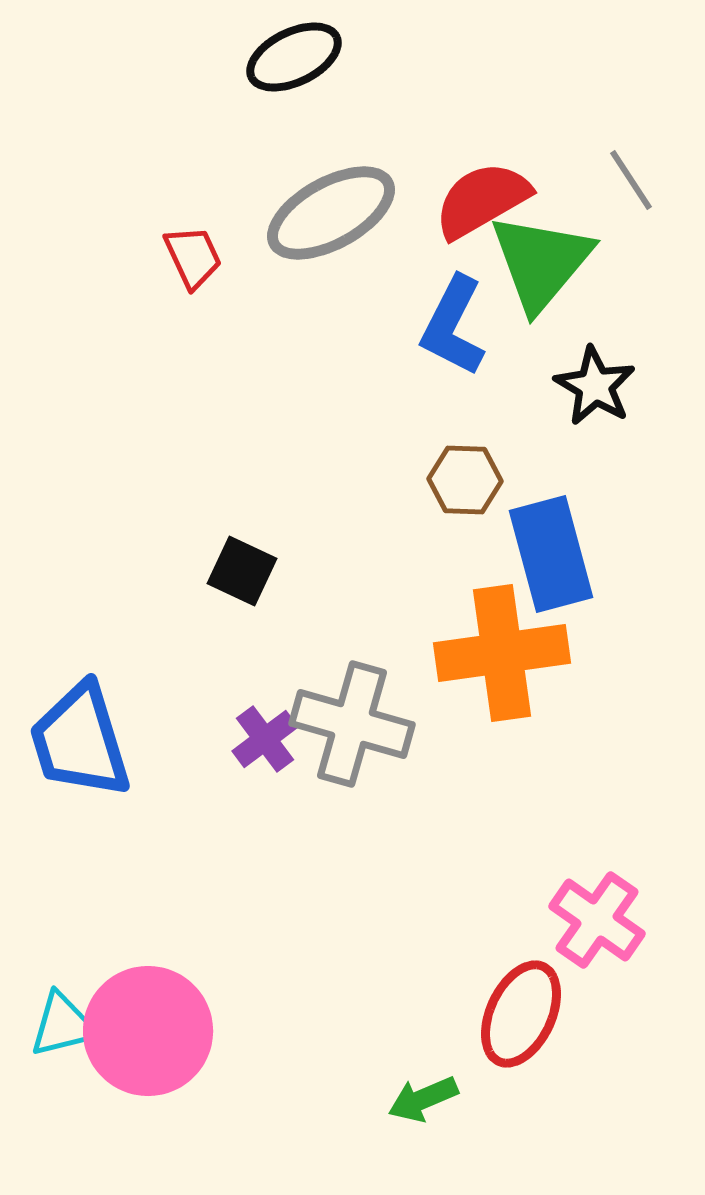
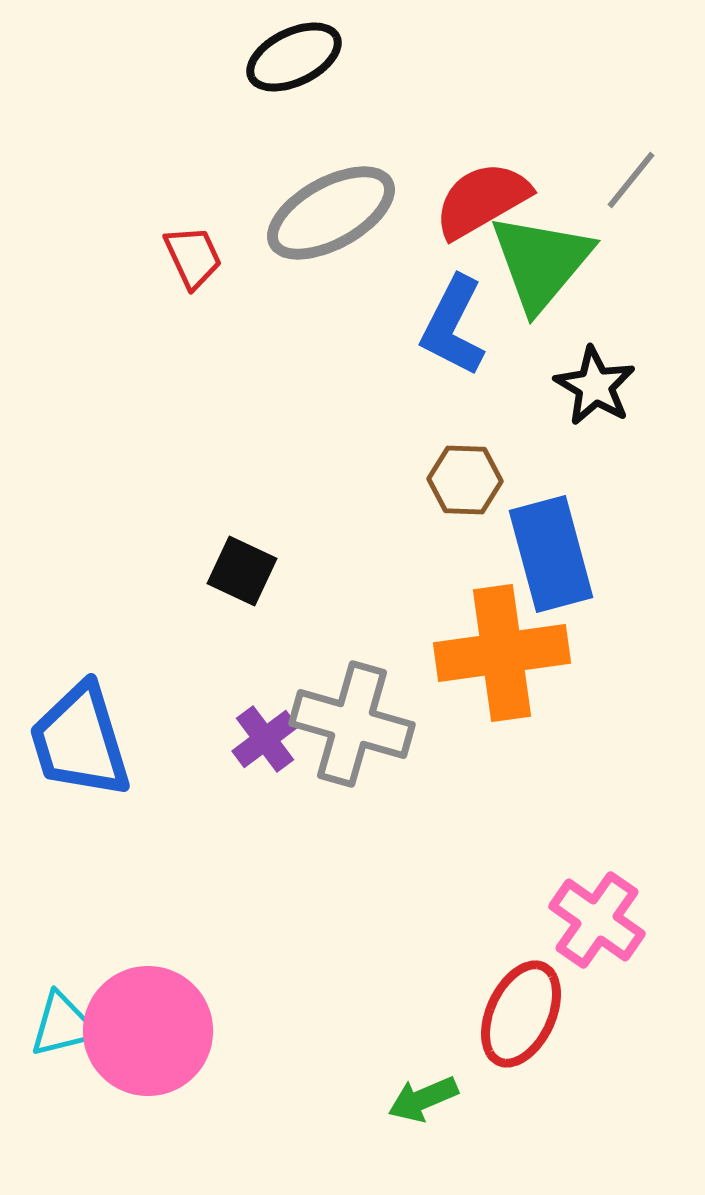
gray line: rotated 72 degrees clockwise
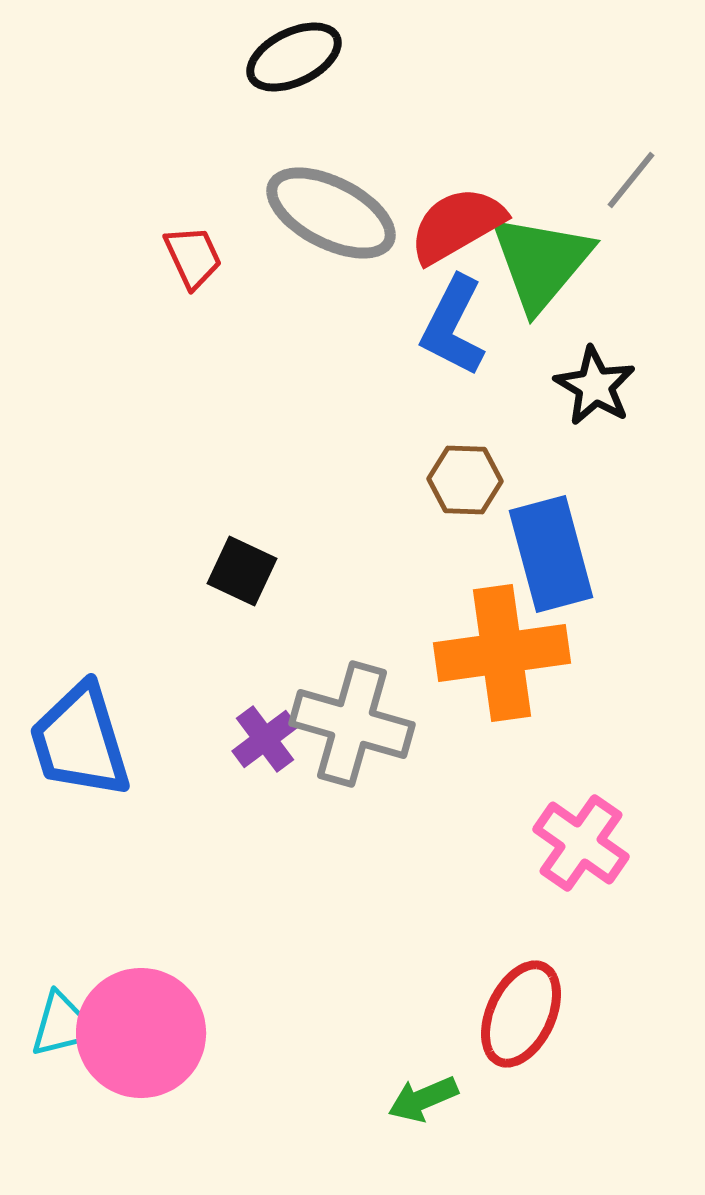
red semicircle: moved 25 px left, 25 px down
gray ellipse: rotated 56 degrees clockwise
pink cross: moved 16 px left, 77 px up
pink circle: moved 7 px left, 2 px down
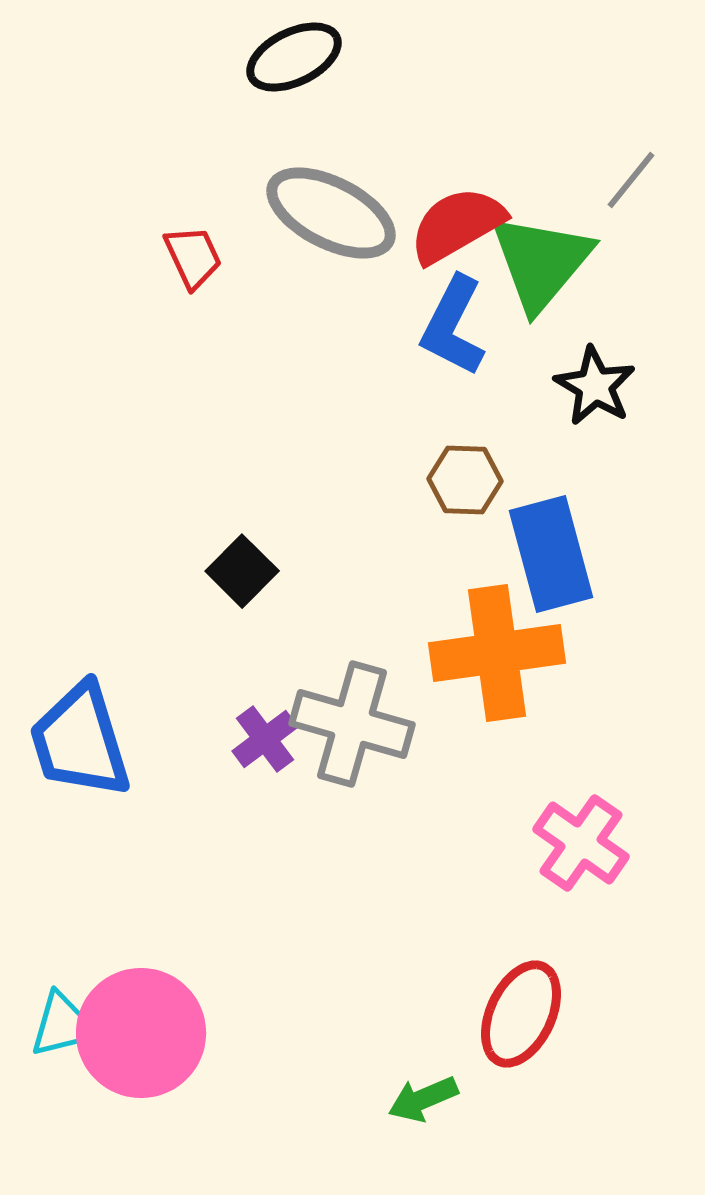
black square: rotated 20 degrees clockwise
orange cross: moved 5 px left
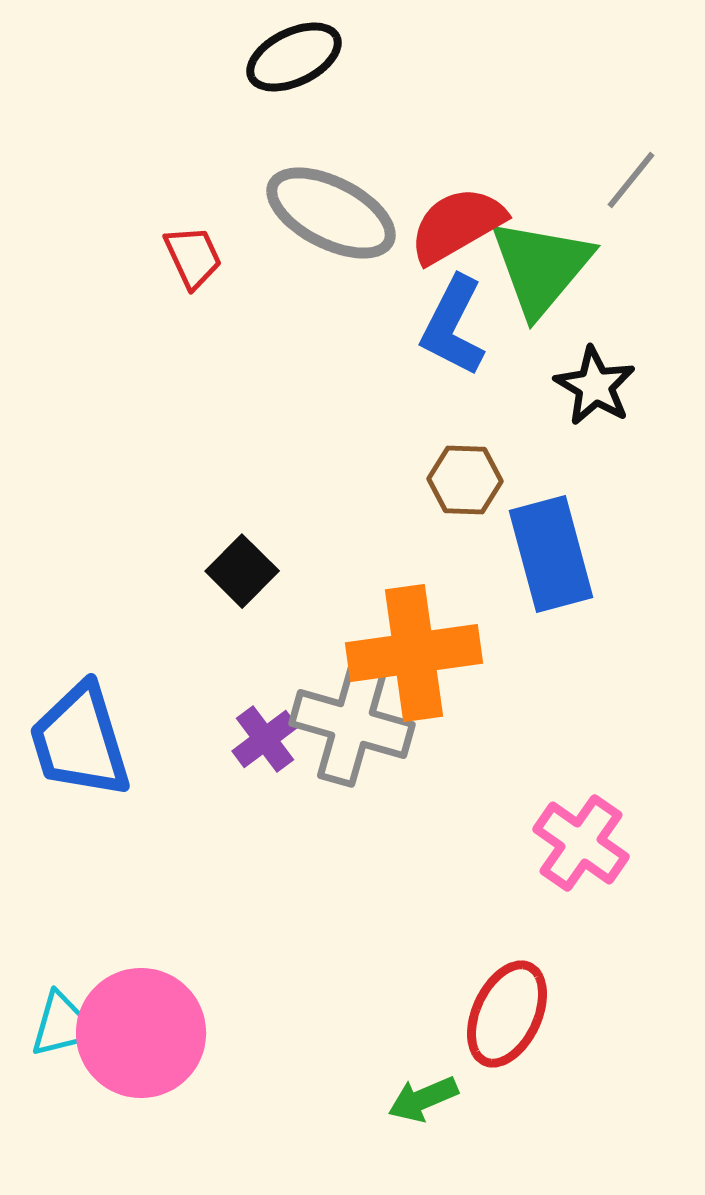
green triangle: moved 5 px down
orange cross: moved 83 px left
red ellipse: moved 14 px left
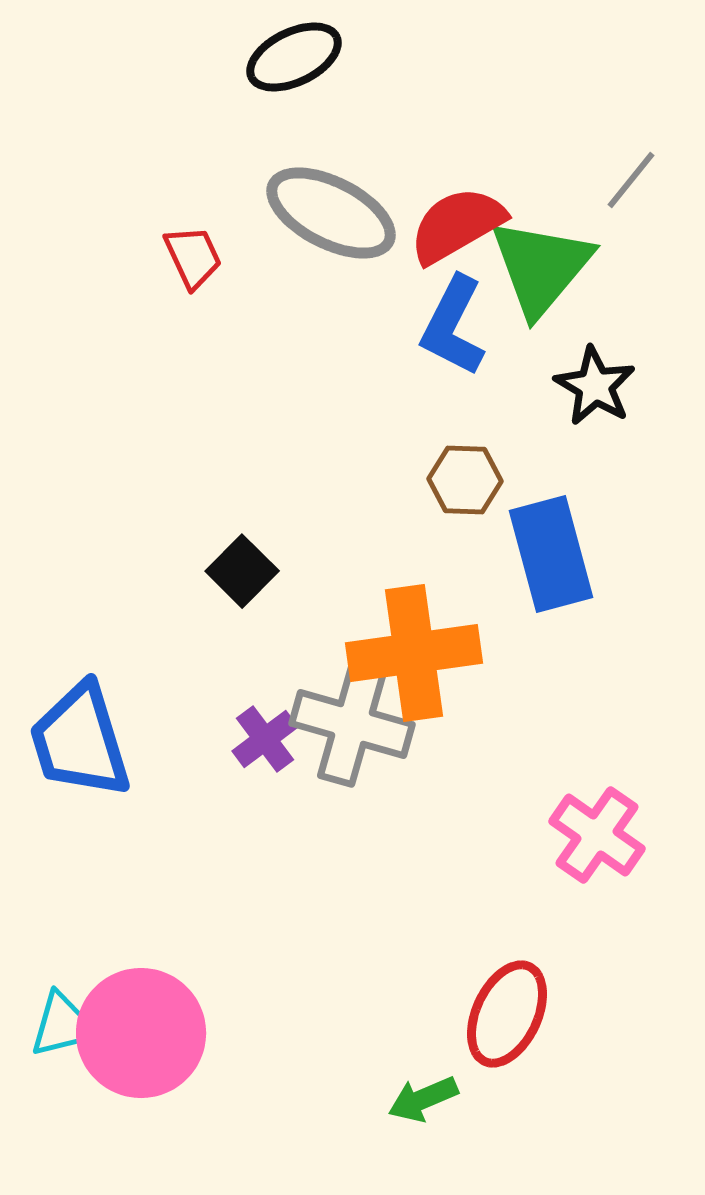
pink cross: moved 16 px right, 8 px up
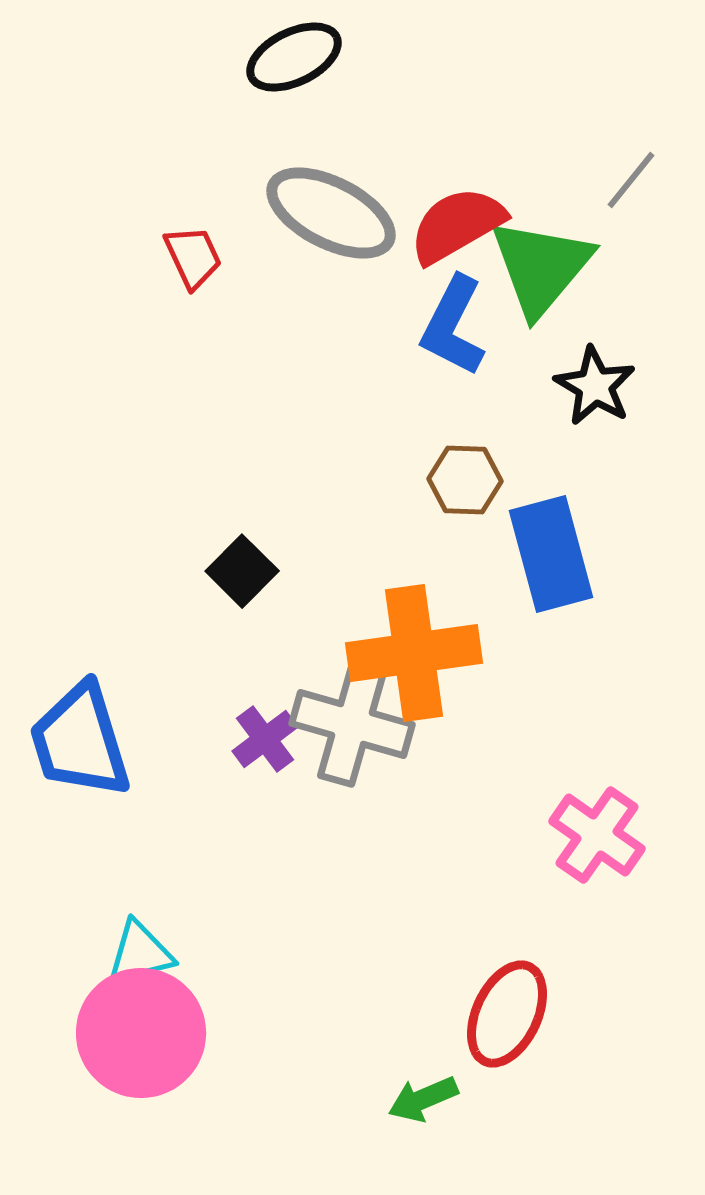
cyan triangle: moved 77 px right, 72 px up
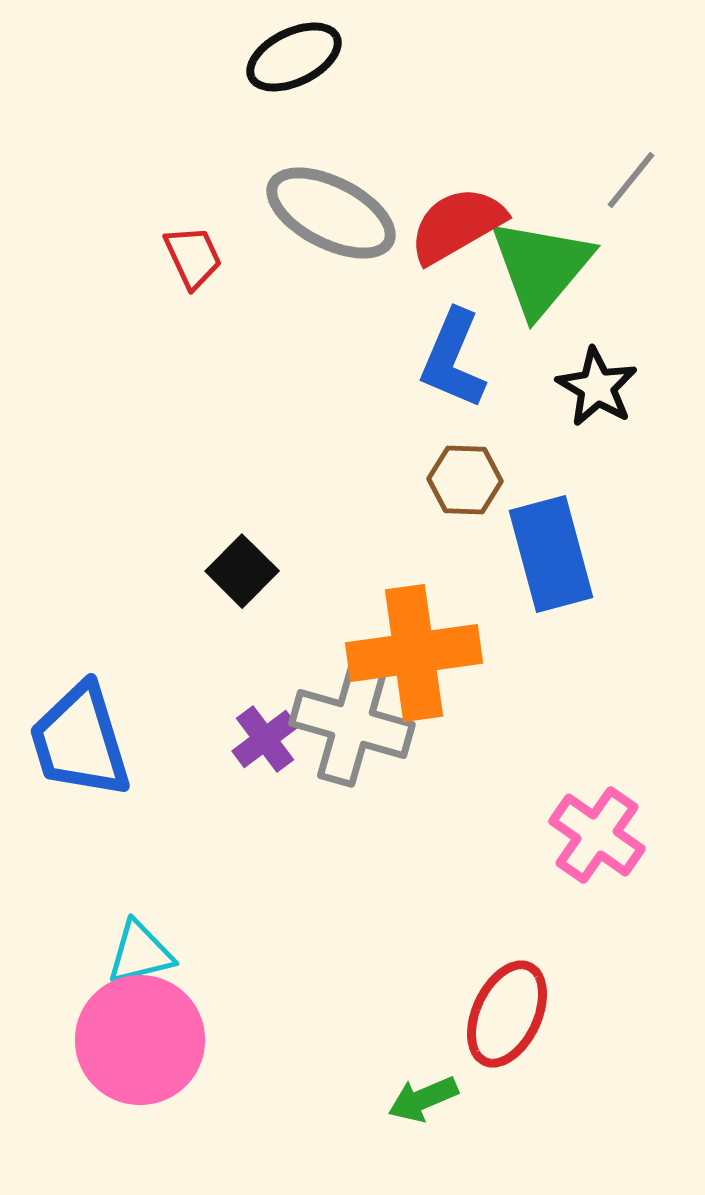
blue L-shape: moved 33 px down; rotated 4 degrees counterclockwise
black star: moved 2 px right, 1 px down
pink circle: moved 1 px left, 7 px down
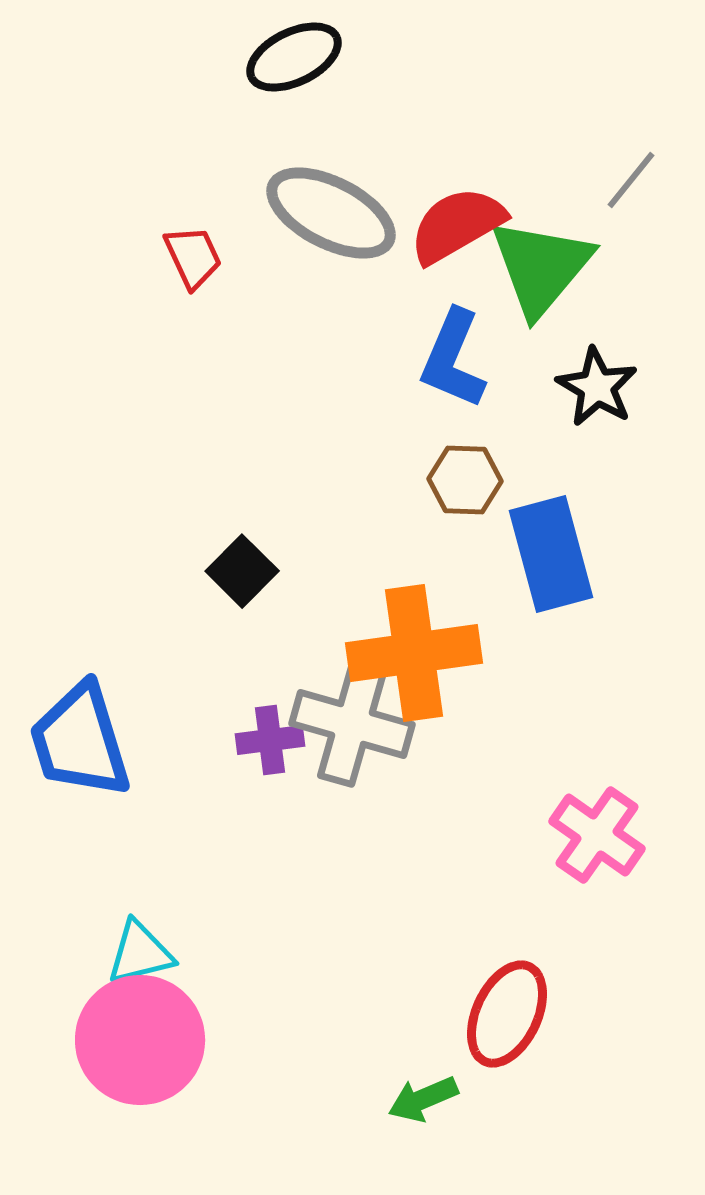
purple cross: moved 5 px right, 1 px down; rotated 30 degrees clockwise
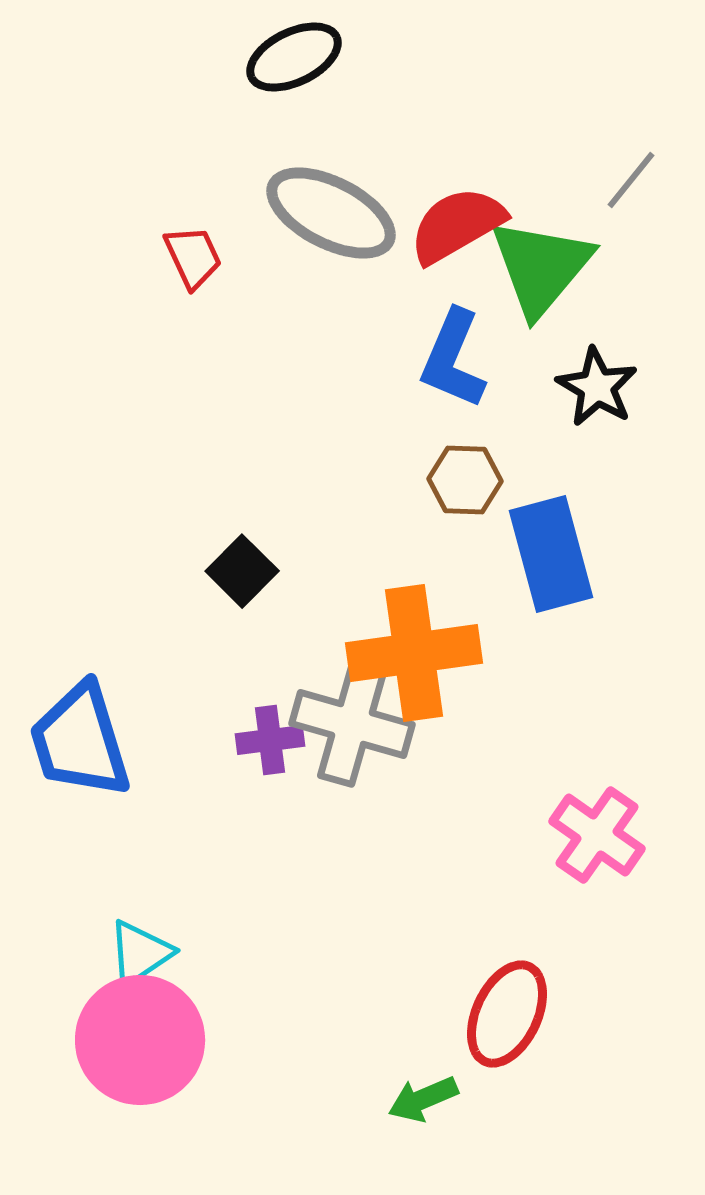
cyan triangle: rotated 20 degrees counterclockwise
